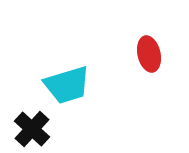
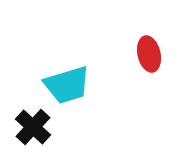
black cross: moved 1 px right, 2 px up
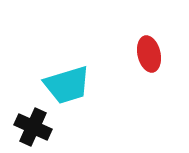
black cross: rotated 18 degrees counterclockwise
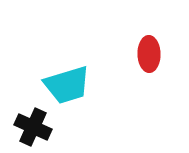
red ellipse: rotated 12 degrees clockwise
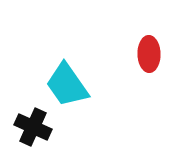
cyan trapezoid: rotated 72 degrees clockwise
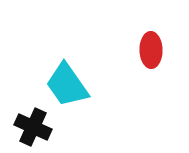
red ellipse: moved 2 px right, 4 px up
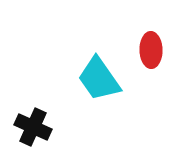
cyan trapezoid: moved 32 px right, 6 px up
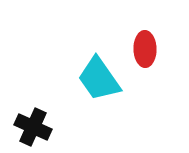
red ellipse: moved 6 px left, 1 px up
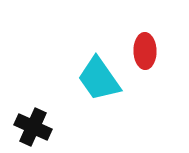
red ellipse: moved 2 px down
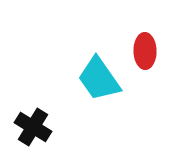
black cross: rotated 6 degrees clockwise
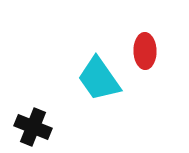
black cross: rotated 9 degrees counterclockwise
